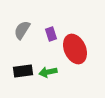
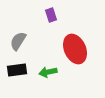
gray semicircle: moved 4 px left, 11 px down
purple rectangle: moved 19 px up
black rectangle: moved 6 px left, 1 px up
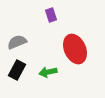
gray semicircle: moved 1 px left, 1 px down; rotated 36 degrees clockwise
black rectangle: rotated 54 degrees counterclockwise
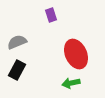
red ellipse: moved 1 px right, 5 px down
green arrow: moved 23 px right, 11 px down
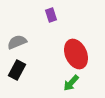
green arrow: rotated 36 degrees counterclockwise
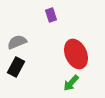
black rectangle: moved 1 px left, 3 px up
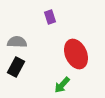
purple rectangle: moved 1 px left, 2 px down
gray semicircle: rotated 24 degrees clockwise
green arrow: moved 9 px left, 2 px down
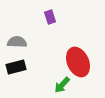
red ellipse: moved 2 px right, 8 px down
black rectangle: rotated 48 degrees clockwise
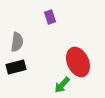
gray semicircle: rotated 96 degrees clockwise
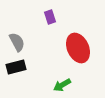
gray semicircle: rotated 36 degrees counterclockwise
red ellipse: moved 14 px up
green arrow: rotated 18 degrees clockwise
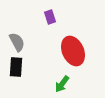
red ellipse: moved 5 px left, 3 px down
black rectangle: rotated 72 degrees counterclockwise
green arrow: moved 1 px up; rotated 24 degrees counterclockwise
